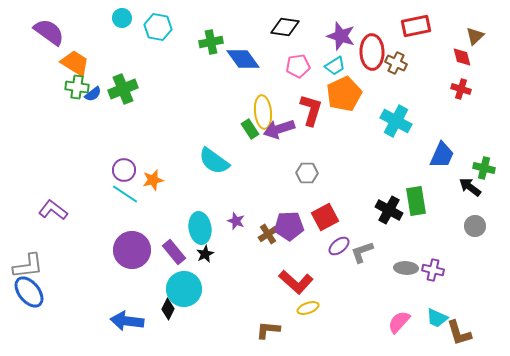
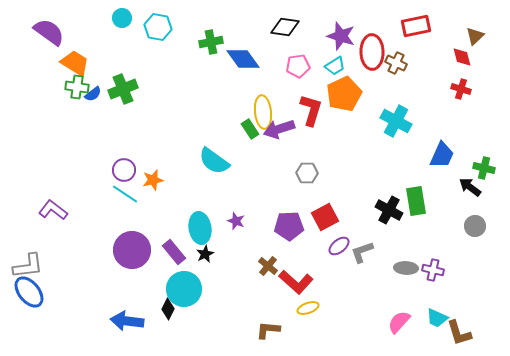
brown cross at (268, 234): moved 32 px down; rotated 18 degrees counterclockwise
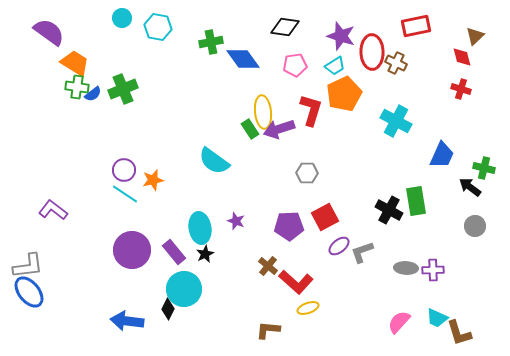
pink pentagon at (298, 66): moved 3 px left, 1 px up
purple cross at (433, 270): rotated 15 degrees counterclockwise
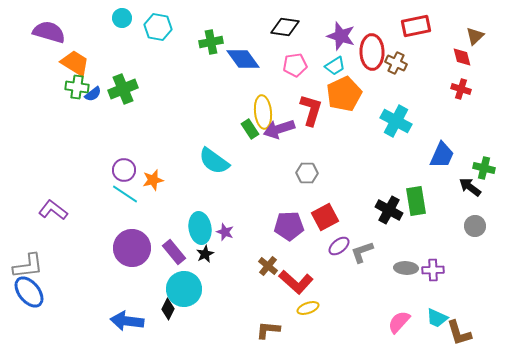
purple semicircle at (49, 32): rotated 20 degrees counterclockwise
purple star at (236, 221): moved 11 px left, 11 px down
purple circle at (132, 250): moved 2 px up
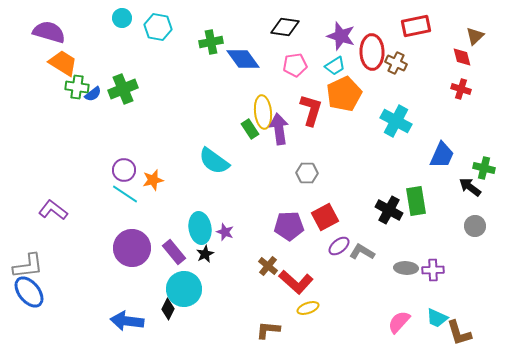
orange trapezoid at (75, 63): moved 12 px left
purple arrow at (279, 129): rotated 100 degrees clockwise
gray L-shape at (362, 252): rotated 50 degrees clockwise
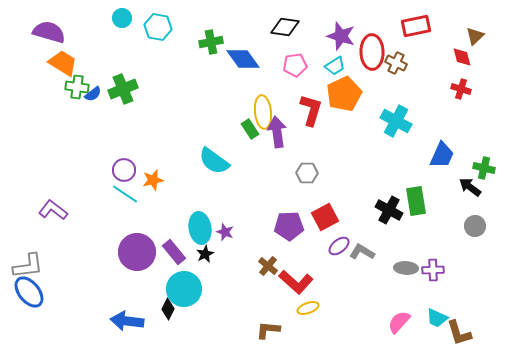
purple arrow at (279, 129): moved 2 px left, 3 px down
purple circle at (132, 248): moved 5 px right, 4 px down
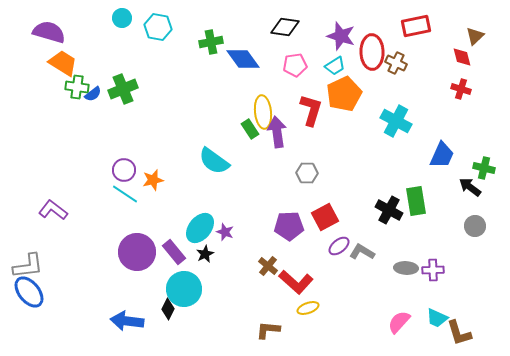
cyan ellipse at (200, 228): rotated 48 degrees clockwise
